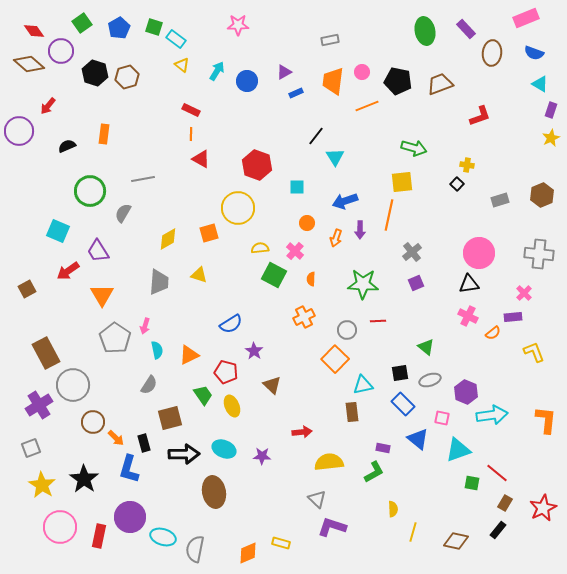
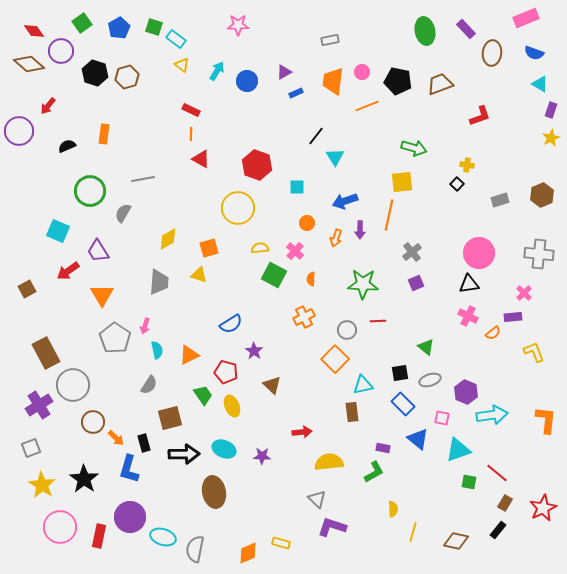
orange square at (209, 233): moved 15 px down
green square at (472, 483): moved 3 px left, 1 px up
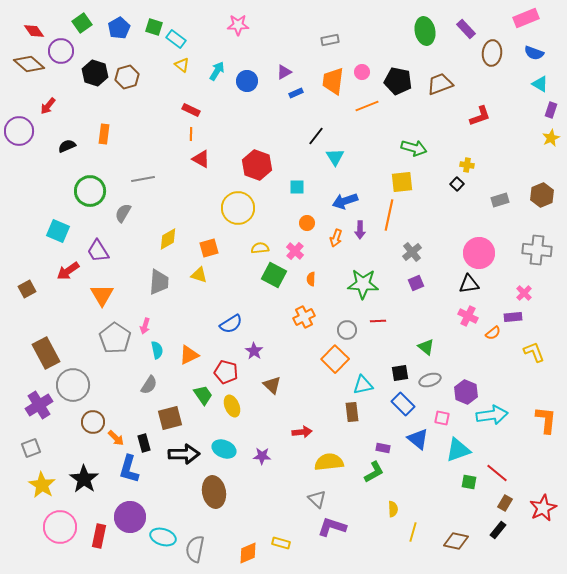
gray cross at (539, 254): moved 2 px left, 4 px up
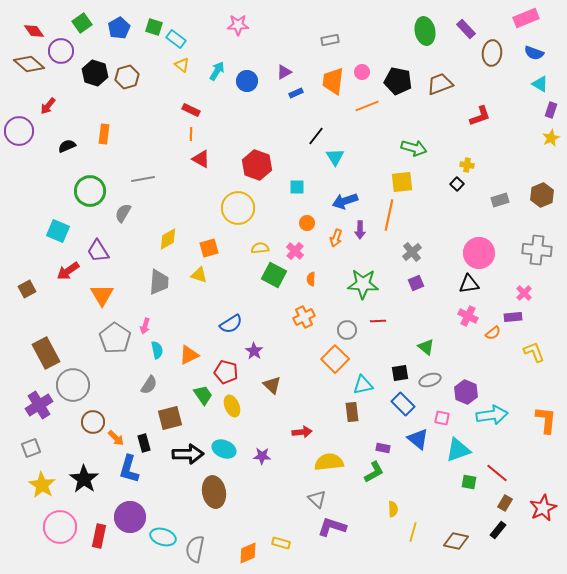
black arrow at (184, 454): moved 4 px right
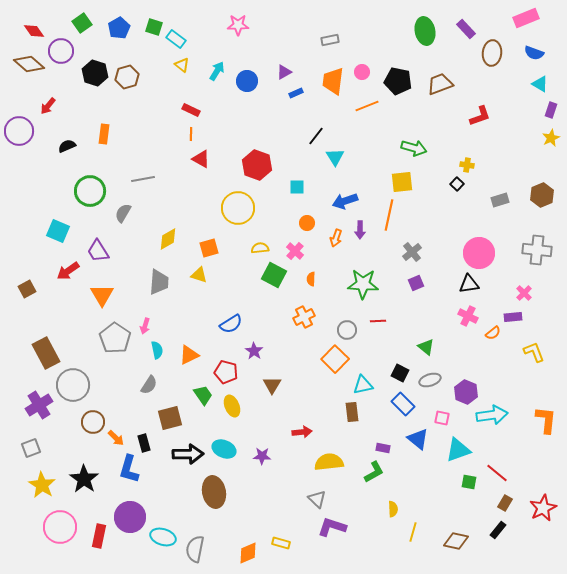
black square at (400, 373): rotated 36 degrees clockwise
brown triangle at (272, 385): rotated 18 degrees clockwise
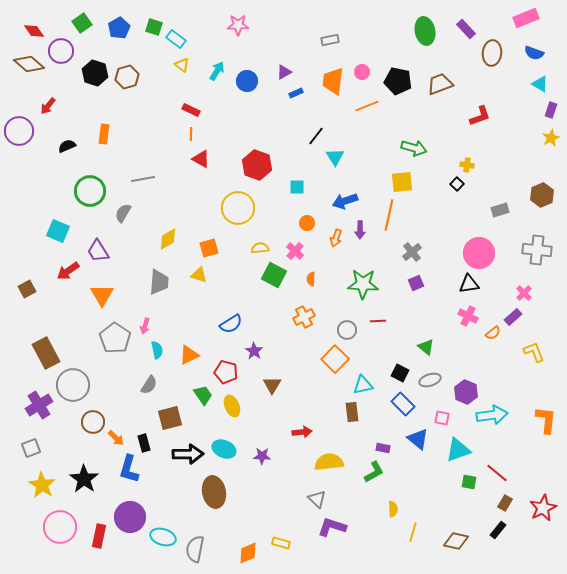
gray rectangle at (500, 200): moved 10 px down
purple rectangle at (513, 317): rotated 36 degrees counterclockwise
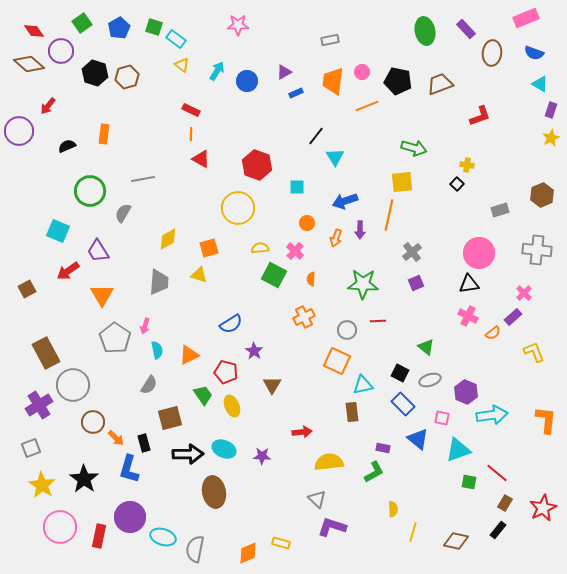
orange square at (335, 359): moved 2 px right, 2 px down; rotated 20 degrees counterclockwise
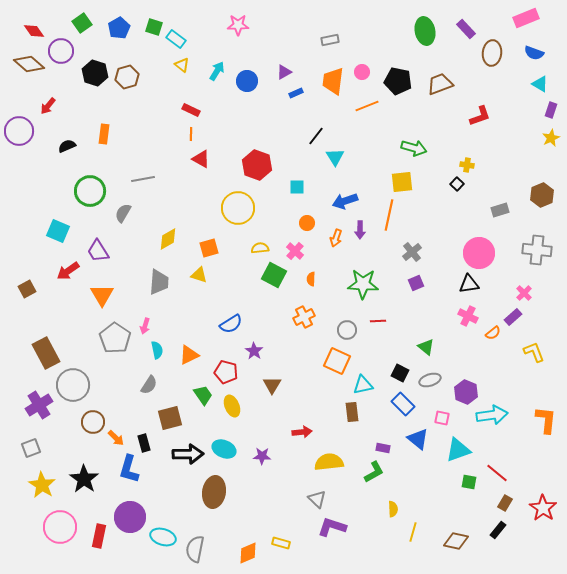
brown ellipse at (214, 492): rotated 20 degrees clockwise
red star at (543, 508): rotated 12 degrees counterclockwise
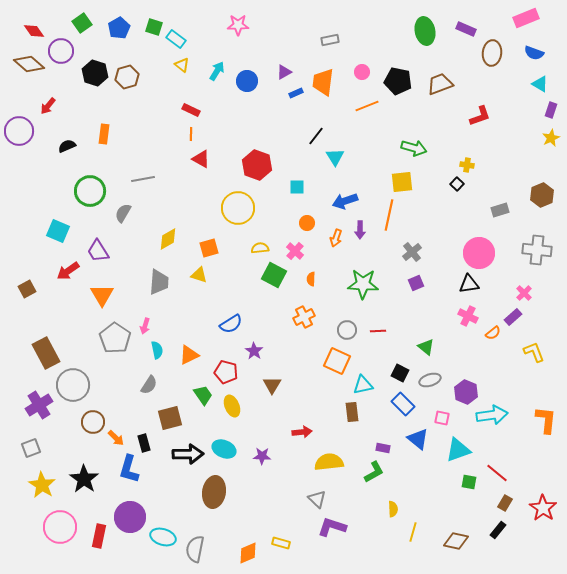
purple rectangle at (466, 29): rotated 24 degrees counterclockwise
orange trapezoid at (333, 81): moved 10 px left, 1 px down
red line at (378, 321): moved 10 px down
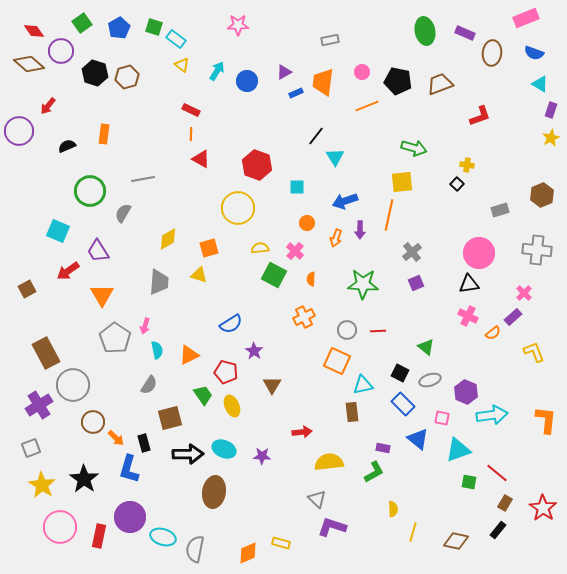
purple rectangle at (466, 29): moved 1 px left, 4 px down
